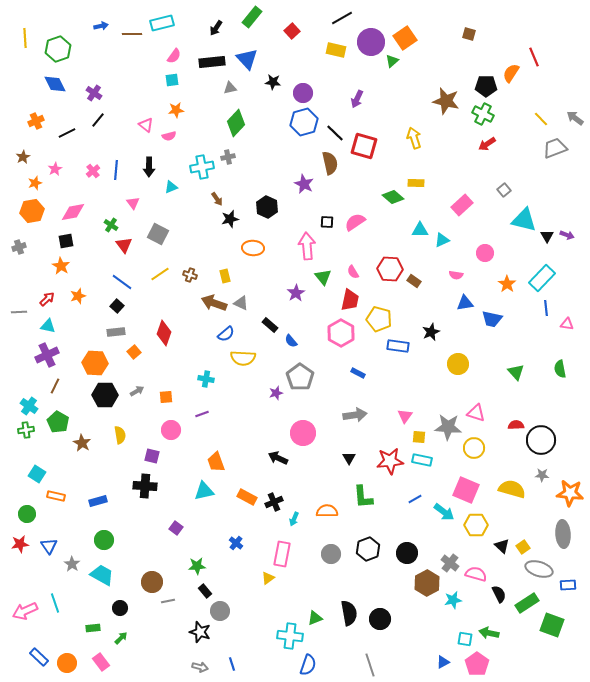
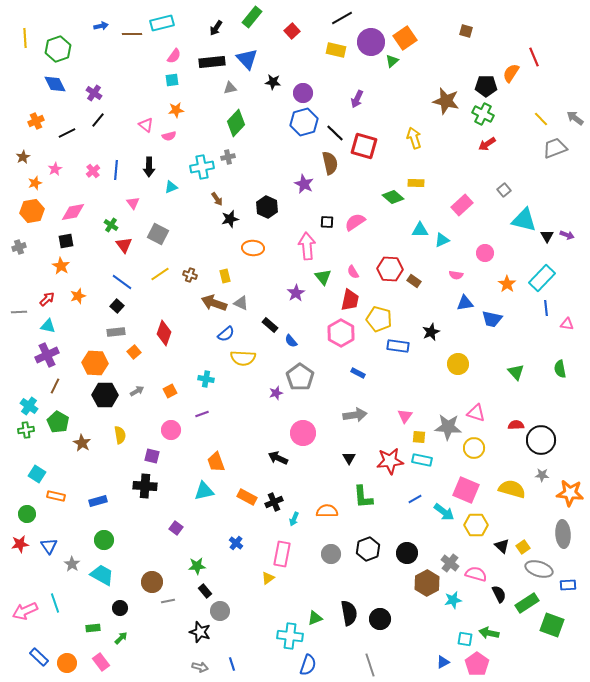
brown square at (469, 34): moved 3 px left, 3 px up
orange square at (166, 397): moved 4 px right, 6 px up; rotated 24 degrees counterclockwise
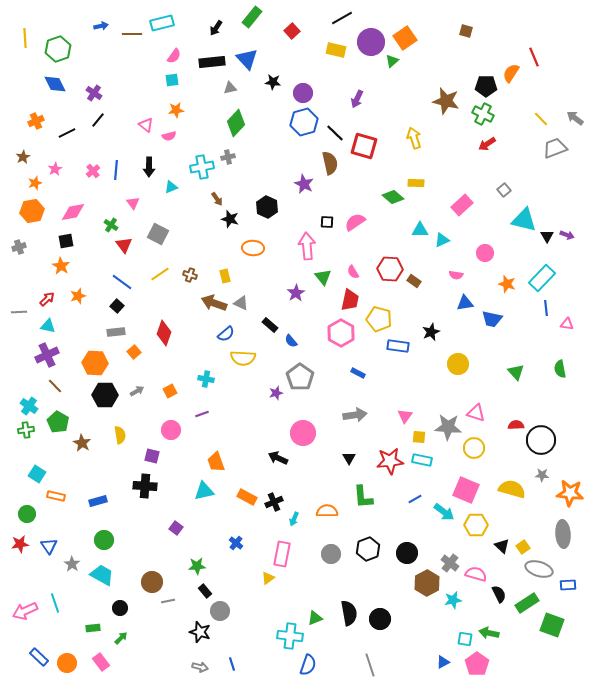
black star at (230, 219): rotated 30 degrees clockwise
orange star at (507, 284): rotated 18 degrees counterclockwise
brown line at (55, 386): rotated 70 degrees counterclockwise
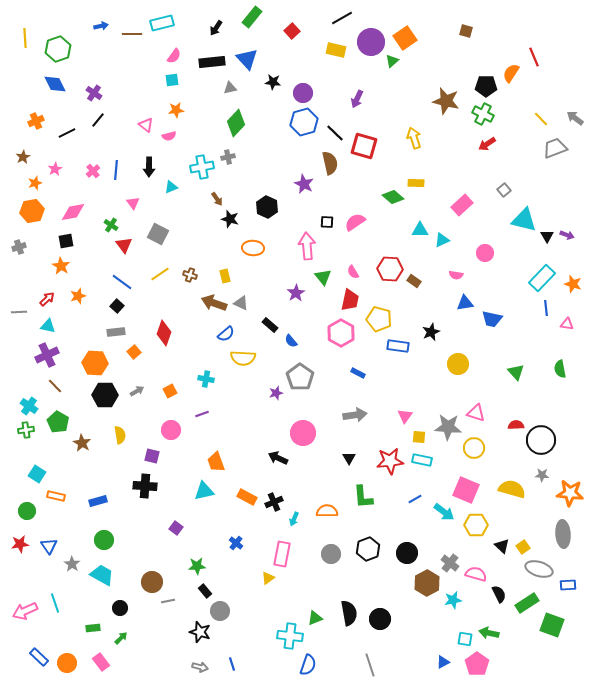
orange star at (507, 284): moved 66 px right
green circle at (27, 514): moved 3 px up
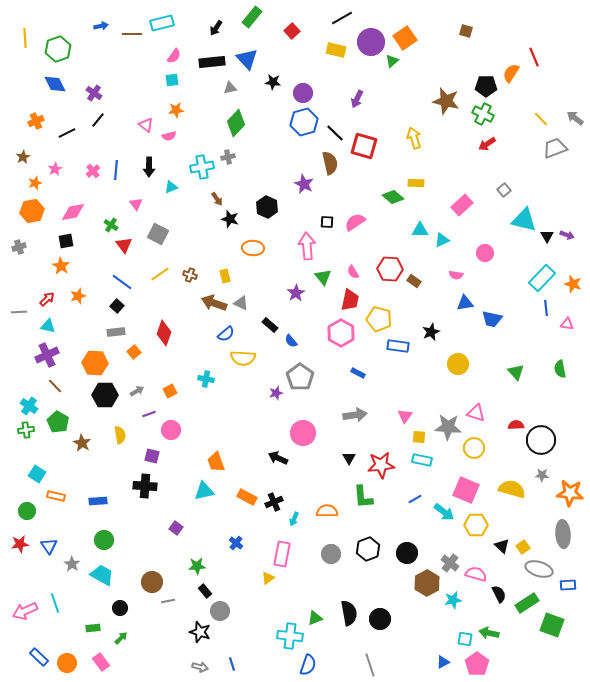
pink triangle at (133, 203): moved 3 px right, 1 px down
purple line at (202, 414): moved 53 px left
red star at (390, 461): moved 9 px left, 4 px down
blue rectangle at (98, 501): rotated 12 degrees clockwise
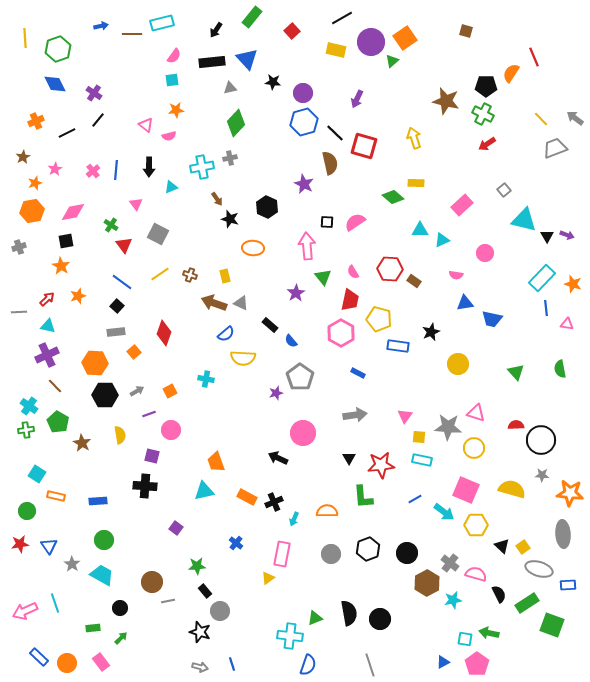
black arrow at (216, 28): moved 2 px down
gray cross at (228, 157): moved 2 px right, 1 px down
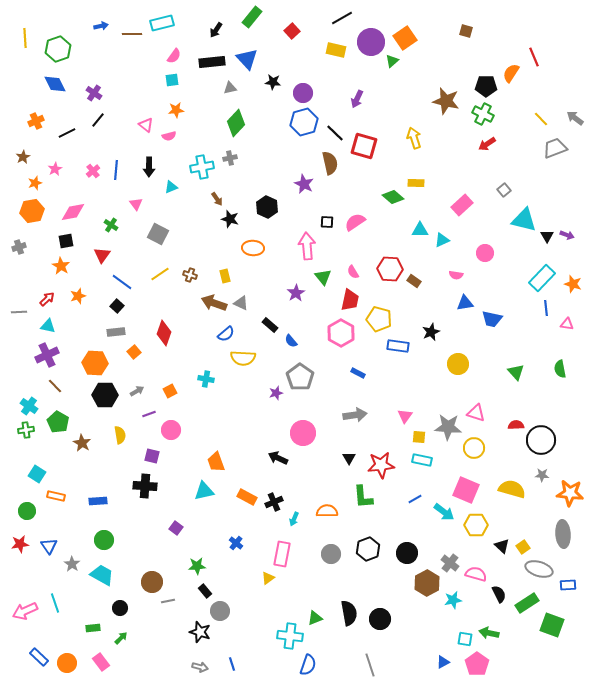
red triangle at (124, 245): moved 22 px left, 10 px down; rotated 12 degrees clockwise
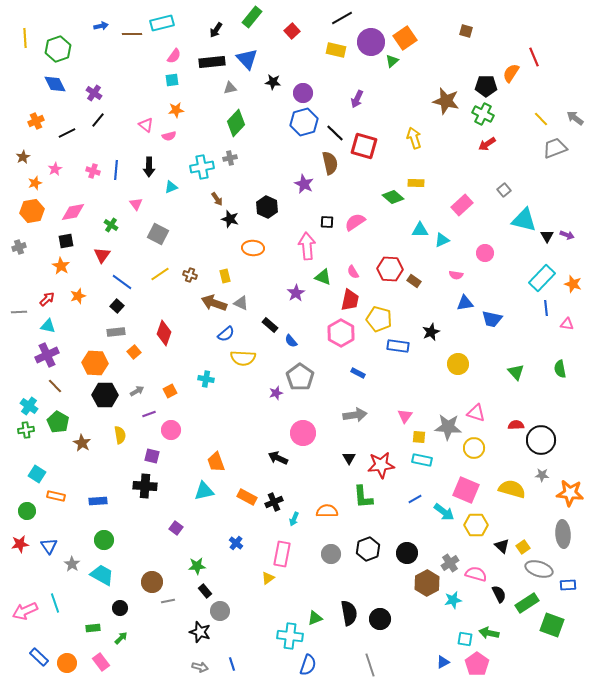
pink cross at (93, 171): rotated 32 degrees counterclockwise
green triangle at (323, 277): rotated 30 degrees counterclockwise
gray cross at (450, 563): rotated 18 degrees clockwise
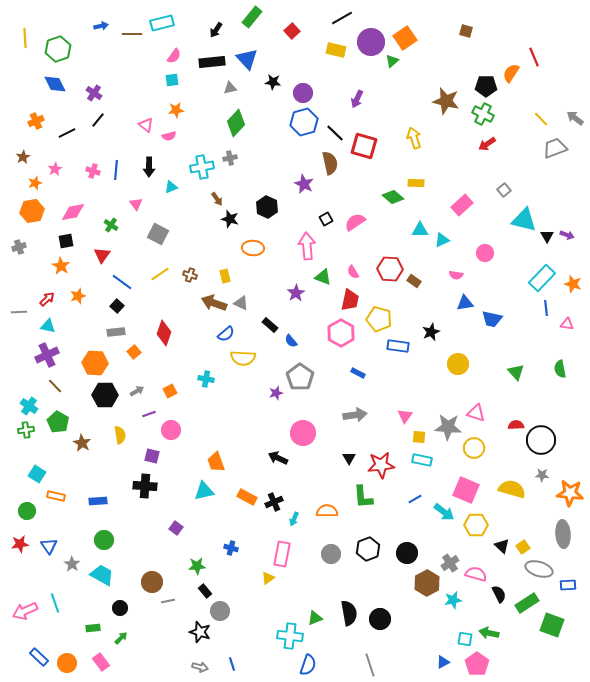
black square at (327, 222): moved 1 px left, 3 px up; rotated 32 degrees counterclockwise
blue cross at (236, 543): moved 5 px left, 5 px down; rotated 24 degrees counterclockwise
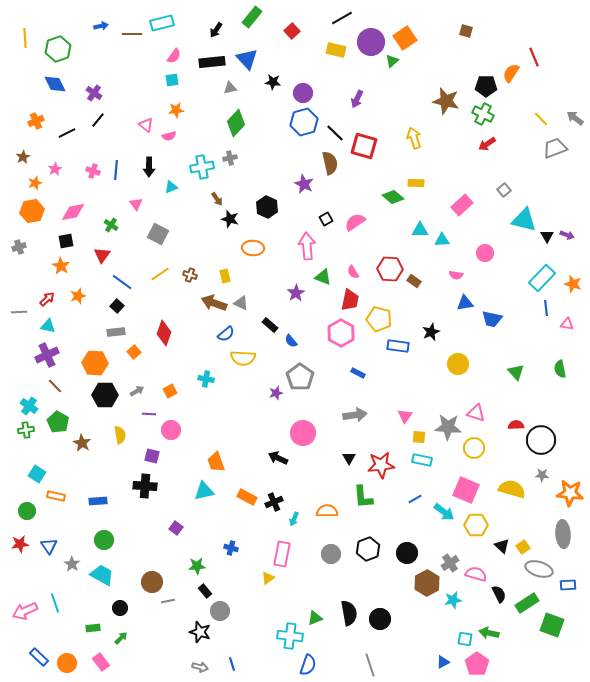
cyan triangle at (442, 240): rotated 21 degrees clockwise
purple line at (149, 414): rotated 24 degrees clockwise
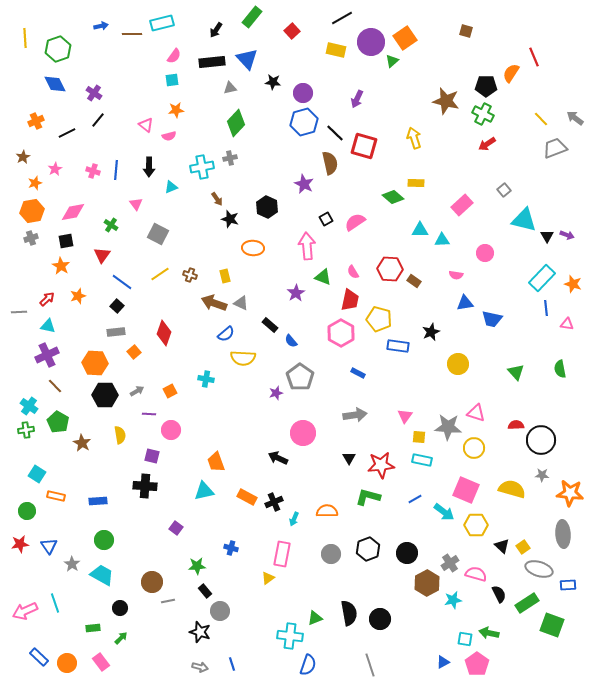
gray cross at (19, 247): moved 12 px right, 9 px up
green L-shape at (363, 497): moved 5 px right; rotated 110 degrees clockwise
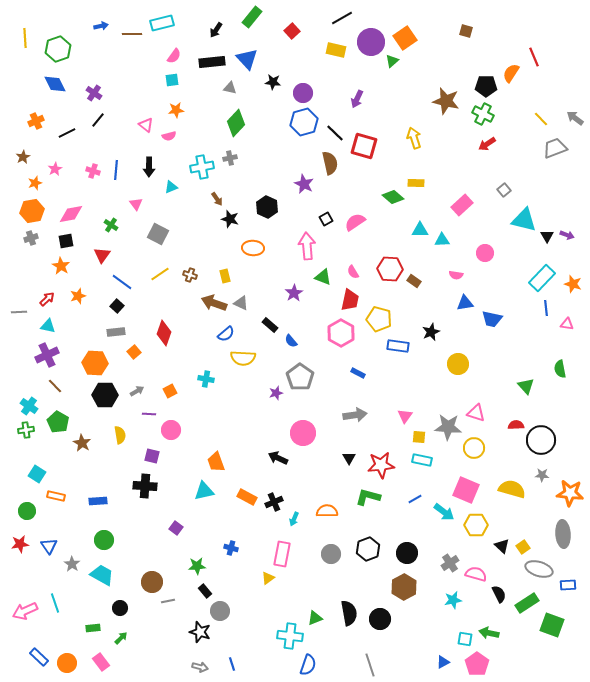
gray triangle at (230, 88): rotated 24 degrees clockwise
pink diamond at (73, 212): moved 2 px left, 2 px down
purple star at (296, 293): moved 2 px left
green triangle at (516, 372): moved 10 px right, 14 px down
brown hexagon at (427, 583): moved 23 px left, 4 px down
